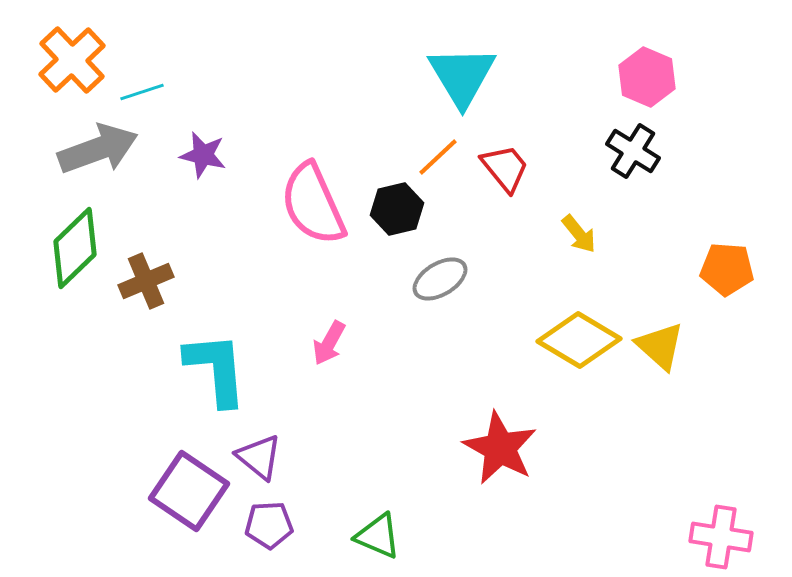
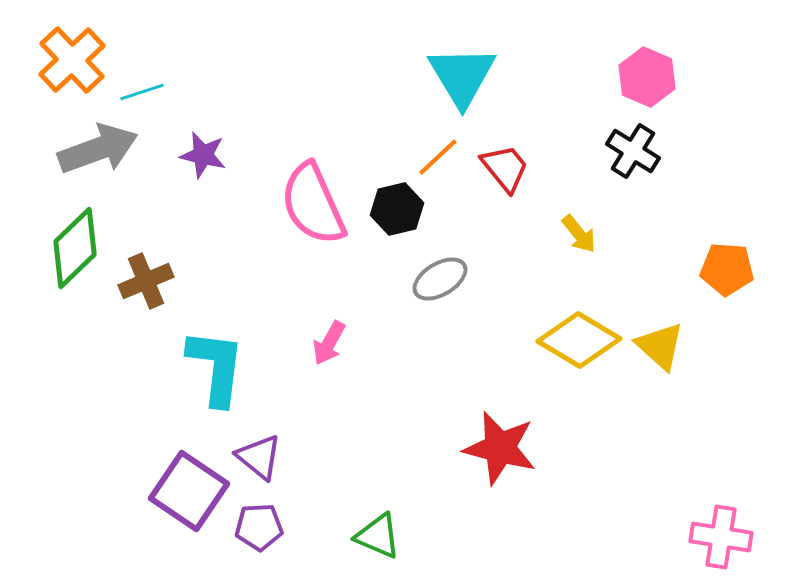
cyan L-shape: moved 2 px up; rotated 12 degrees clockwise
red star: rotated 14 degrees counterclockwise
purple pentagon: moved 10 px left, 2 px down
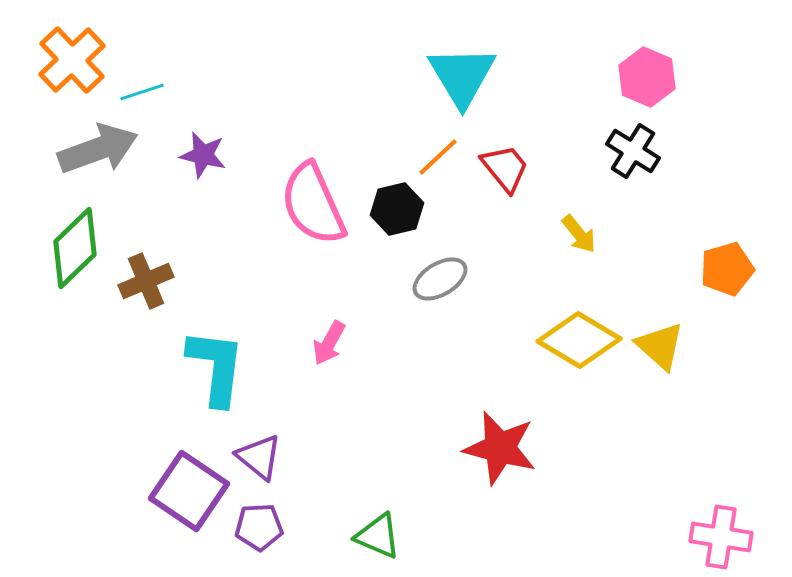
orange pentagon: rotated 20 degrees counterclockwise
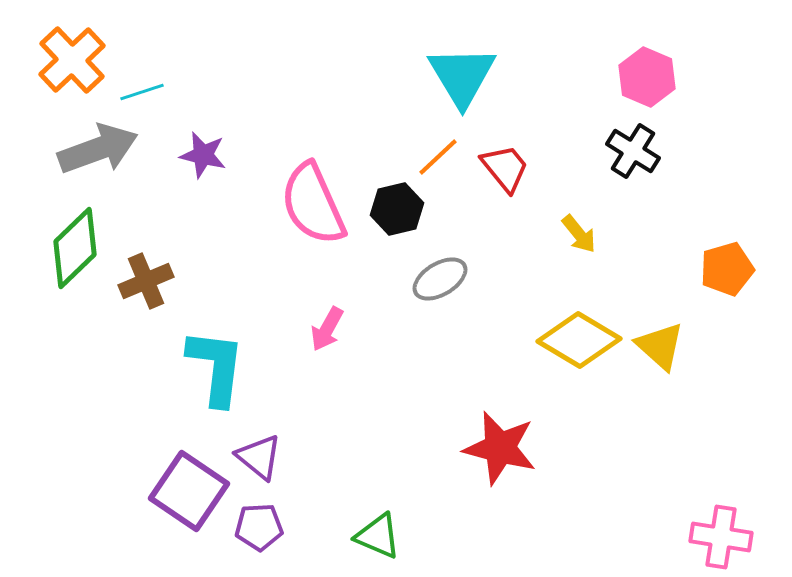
pink arrow: moved 2 px left, 14 px up
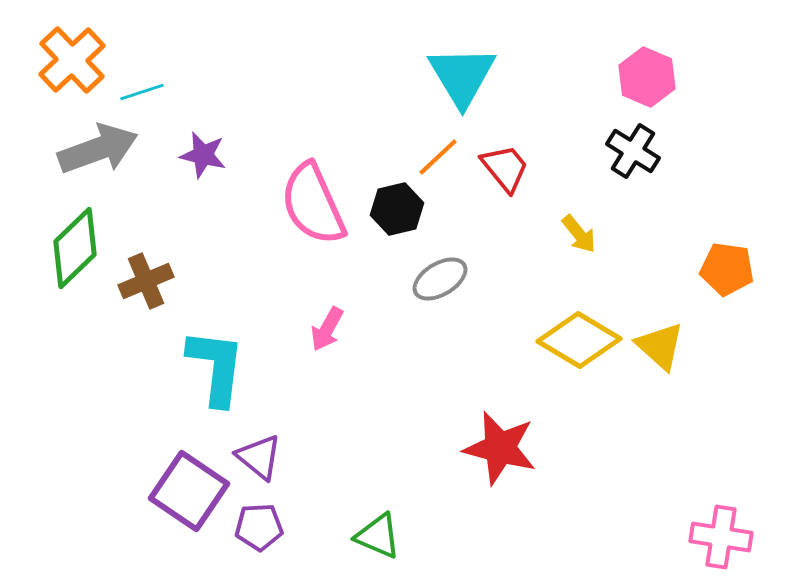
orange pentagon: rotated 24 degrees clockwise
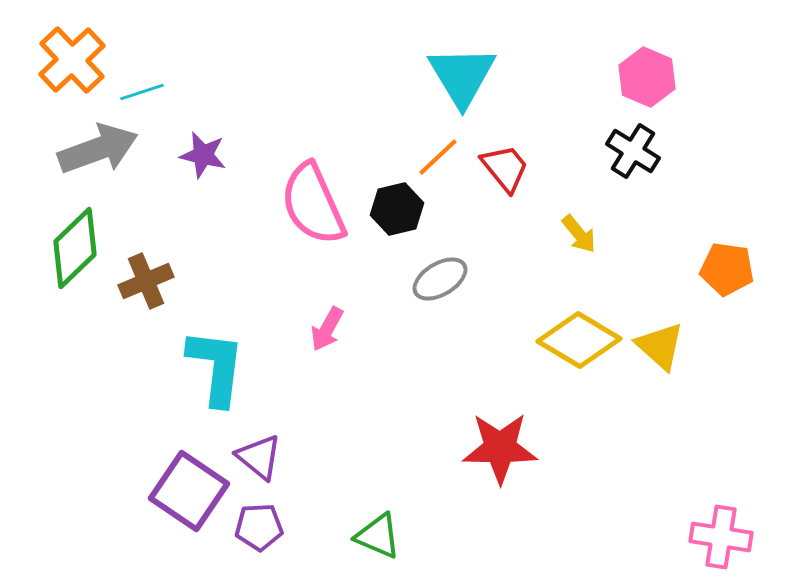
red star: rotated 14 degrees counterclockwise
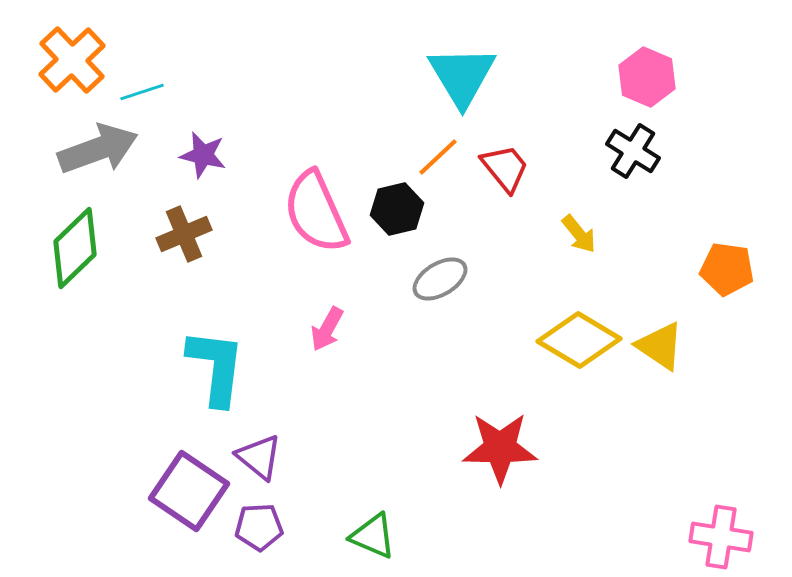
pink semicircle: moved 3 px right, 8 px down
brown cross: moved 38 px right, 47 px up
yellow triangle: rotated 8 degrees counterclockwise
green triangle: moved 5 px left
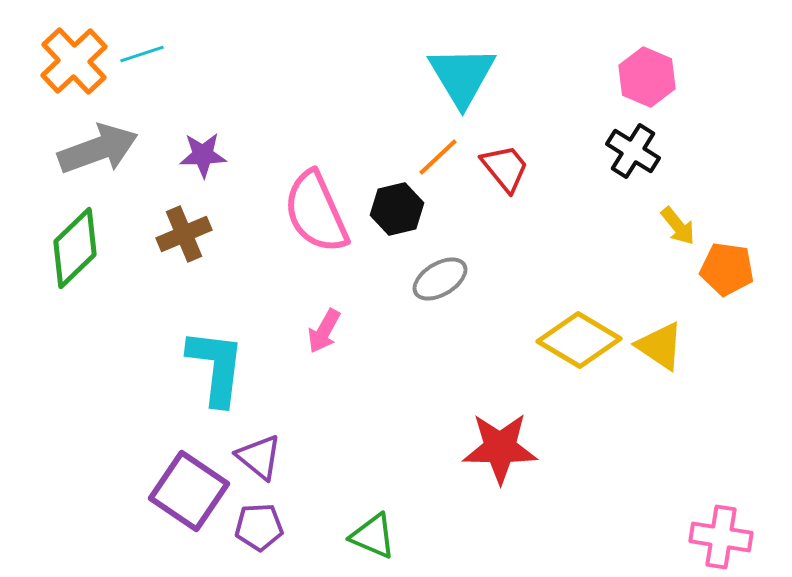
orange cross: moved 2 px right, 1 px down
cyan line: moved 38 px up
purple star: rotated 15 degrees counterclockwise
yellow arrow: moved 99 px right, 8 px up
pink arrow: moved 3 px left, 2 px down
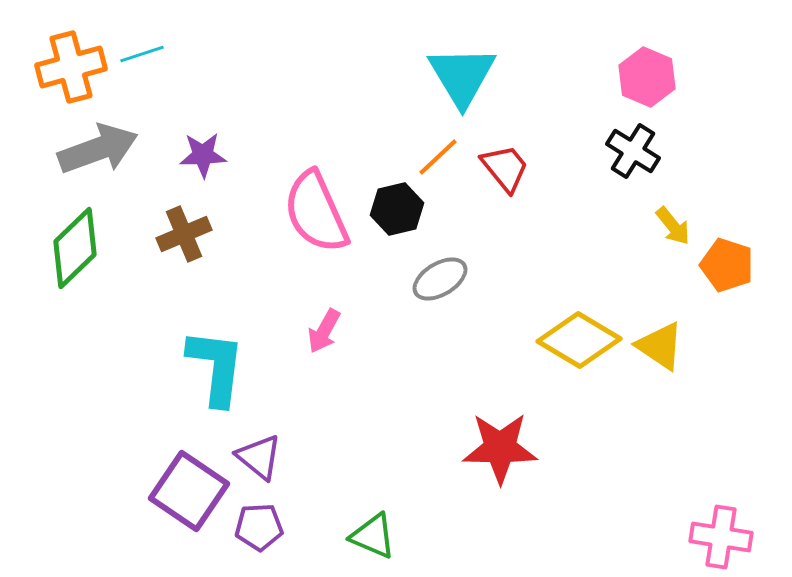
orange cross: moved 3 px left, 6 px down; rotated 28 degrees clockwise
yellow arrow: moved 5 px left
orange pentagon: moved 4 px up; rotated 10 degrees clockwise
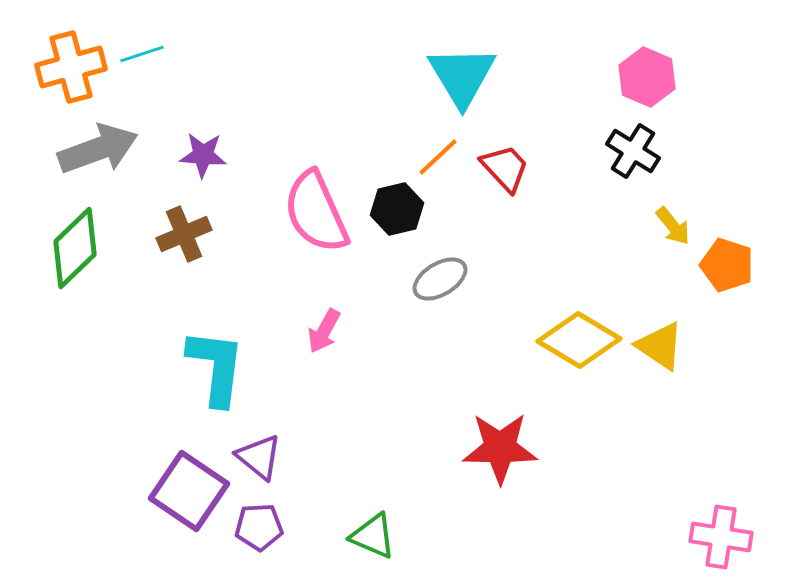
purple star: rotated 6 degrees clockwise
red trapezoid: rotated 4 degrees counterclockwise
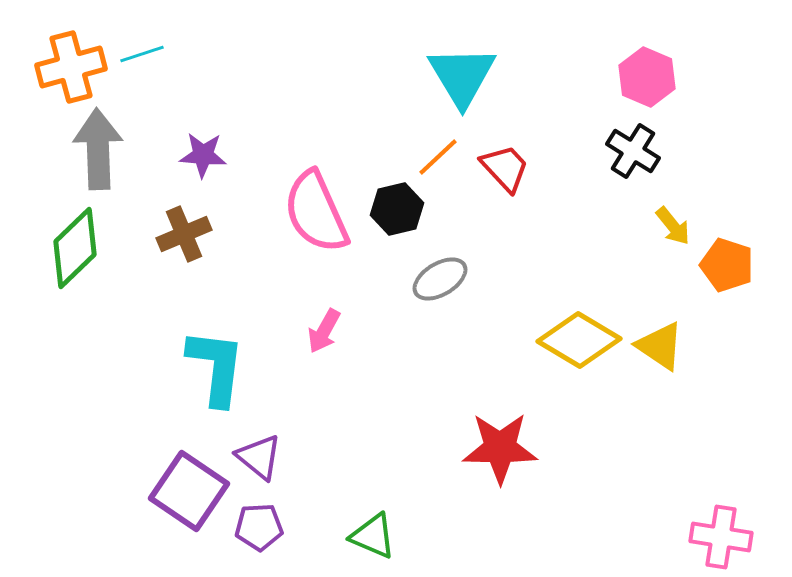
gray arrow: rotated 72 degrees counterclockwise
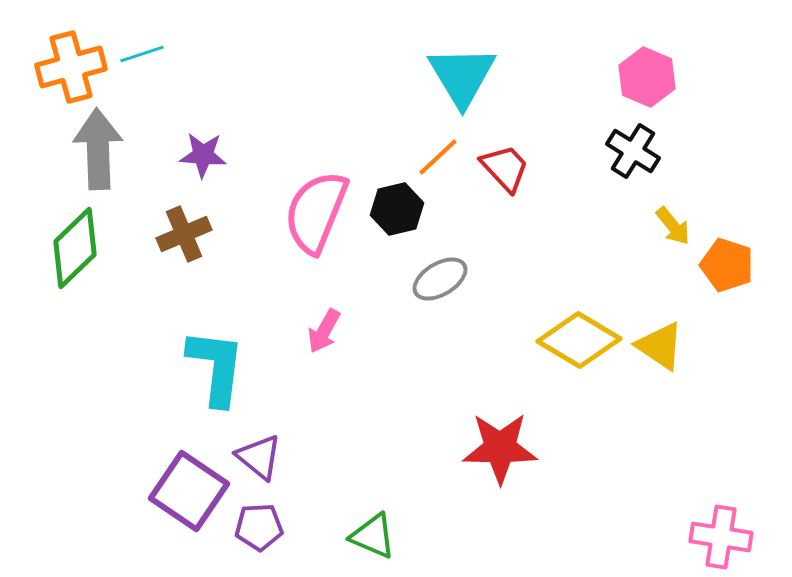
pink semicircle: rotated 46 degrees clockwise
